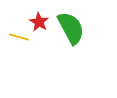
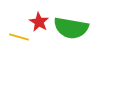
green semicircle: rotated 128 degrees clockwise
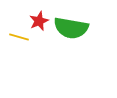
red star: moved 1 px up; rotated 18 degrees clockwise
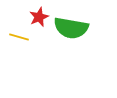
red star: moved 4 px up
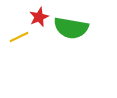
yellow line: rotated 42 degrees counterclockwise
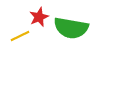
yellow line: moved 1 px right, 1 px up
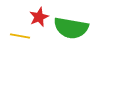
yellow line: rotated 36 degrees clockwise
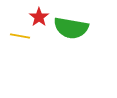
red star: rotated 12 degrees counterclockwise
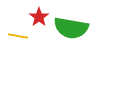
yellow line: moved 2 px left
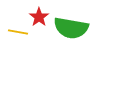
yellow line: moved 4 px up
